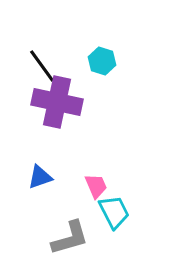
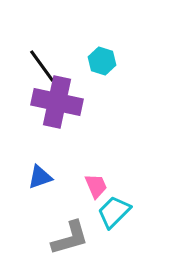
cyan trapezoid: rotated 108 degrees counterclockwise
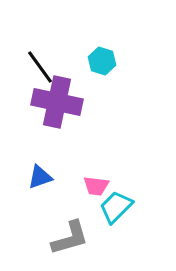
black line: moved 2 px left, 1 px down
pink trapezoid: rotated 120 degrees clockwise
cyan trapezoid: moved 2 px right, 5 px up
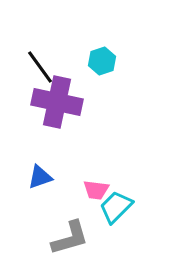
cyan hexagon: rotated 24 degrees clockwise
pink trapezoid: moved 4 px down
